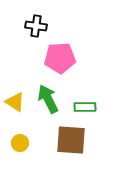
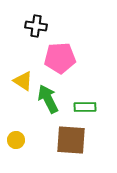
yellow triangle: moved 8 px right, 21 px up
yellow circle: moved 4 px left, 3 px up
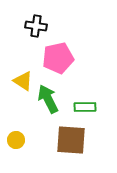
pink pentagon: moved 2 px left; rotated 8 degrees counterclockwise
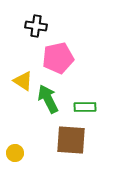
yellow circle: moved 1 px left, 13 px down
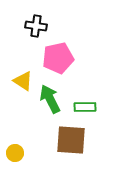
green arrow: moved 2 px right
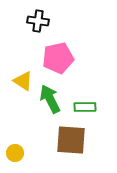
black cross: moved 2 px right, 5 px up
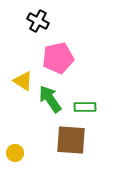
black cross: rotated 20 degrees clockwise
green arrow: rotated 8 degrees counterclockwise
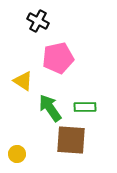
green arrow: moved 9 px down
yellow circle: moved 2 px right, 1 px down
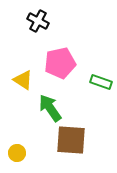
pink pentagon: moved 2 px right, 5 px down
yellow triangle: moved 1 px up
green rectangle: moved 16 px right, 25 px up; rotated 20 degrees clockwise
yellow circle: moved 1 px up
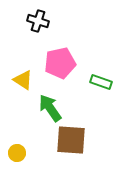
black cross: rotated 10 degrees counterclockwise
